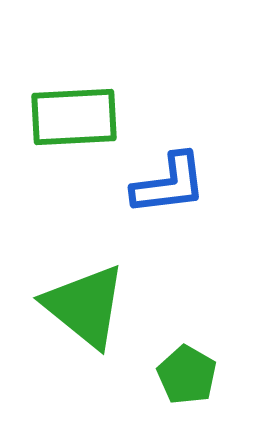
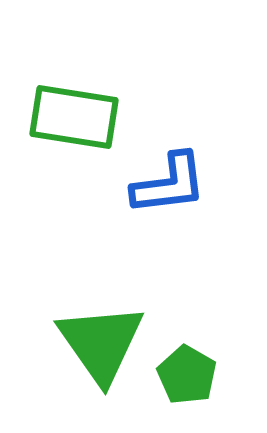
green rectangle: rotated 12 degrees clockwise
green triangle: moved 16 px right, 37 px down; rotated 16 degrees clockwise
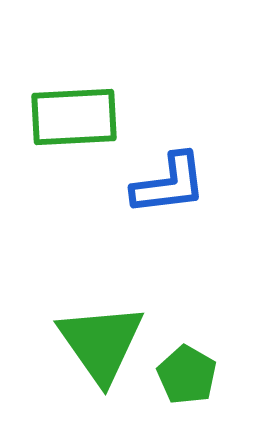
green rectangle: rotated 12 degrees counterclockwise
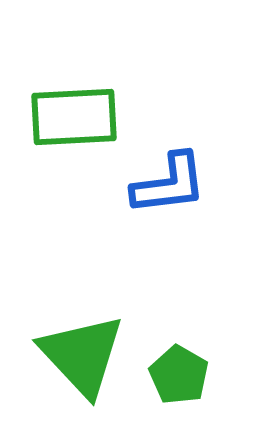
green triangle: moved 19 px left, 12 px down; rotated 8 degrees counterclockwise
green pentagon: moved 8 px left
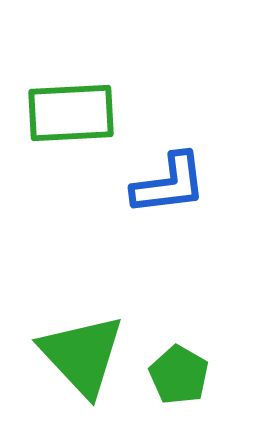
green rectangle: moved 3 px left, 4 px up
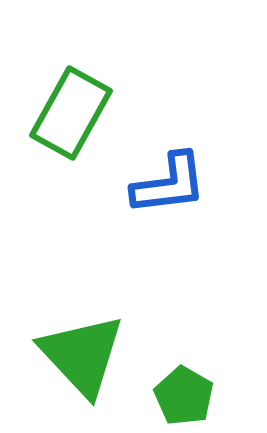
green rectangle: rotated 58 degrees counterclockwise
green pentagon: moved 5 px right, 21 px down
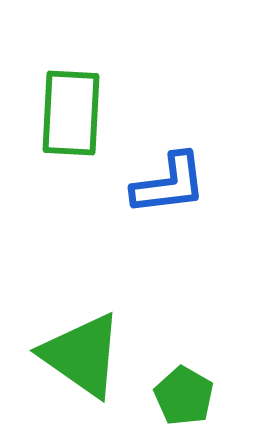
green rectangle: rotated 26 degrees counterclockwise
green triangle: rotated 12 degrees counterclockwise
